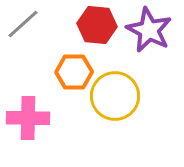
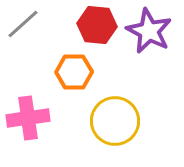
purple star: moved 1 px down
yellow circle: moved 25 px down
pink cross: rotated 9 degrees counterclockwise
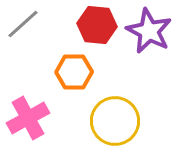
pink cross: rotated 21 degrees counterclockwise
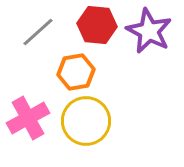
gray line: moved 15 px right, 8 px down
orange hexagon: moved 2 px right; rotated 9 degrees counterclockwise
yellow circle: moved 29 px left
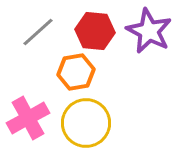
red hexagon: moved 2 px left, 6 px down
yellow circle: moved 2 px down
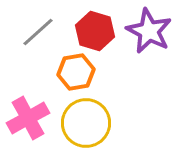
red hexagon: rotated 12 degrees clockwise
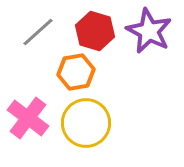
pink cross: rotated 24 degrees counterclockwise
